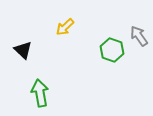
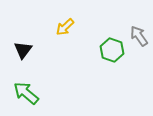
black triangle: rotated 24 degrees clockwise
green arrow: moved 14 px left; rotated 40 degrees counterclockwise
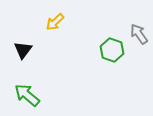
yellow arrow: moved 10 px left, 5 px up
gray arrow: moved 2 px up
green arrow: moved 1 px right, 2 px down
